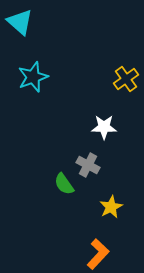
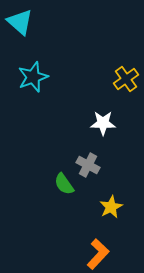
white star: moved 1 px left, 4 px up
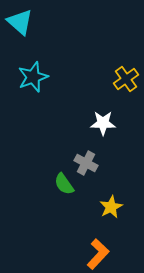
gray cross: moved 2 px left, 2 px up
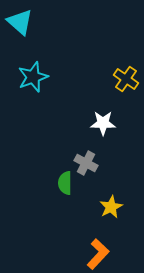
yellow cross: rotated 20 degrees counterclockwise
green semicircle: moved 1 px right, 1 px up; rotated 35 degrees clockwise
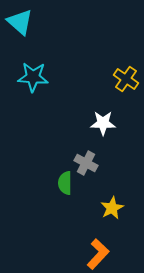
cyan star: rotated 24 degrees clockwise
yellow star: moved 1 px right, 1 px down
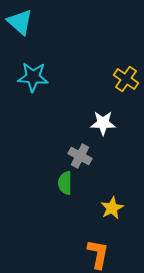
gray cross: moved 6 px left, 7 px up
orange L-shape: rotated 32 degrees counterclockwise
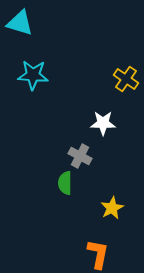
cyan triangle: moved 1 px down; rotated 24 degrees counterclockwise
cyan star: moved 2 px up
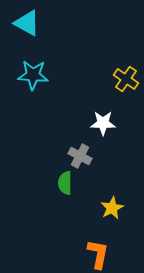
cyan triangle: moved 7 px right; rotated 12 degrees clockwise
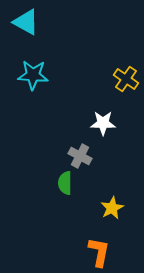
cyan triangle: moved 1 px left, 1 px up
orange L-shape: moved 1 px right, 2 px up
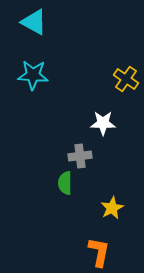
cyan triangle: moved 8 px right
gray cross: rotated 35 degrees counterclockwise
